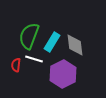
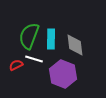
cyan rectangle: moved 1 px left, 3 px up; rotated 30 degrees counterclockwise
red semicircle: rotated 56 degrees clockwise
purple hexagon: rotated 12 degrees counterclockwise
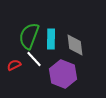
white line: rotated 30 degrees clockwise
red semicircle: moved 2 px left
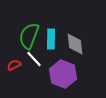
gray diamond: moved 1 px up
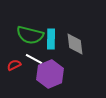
green semicircle: moved 1 px right, 1 px up; rotated 96 degrees counterclockwise
white line: rotated 18 degrees counterclockwise
purple hexagon: moved 13 px left; rotated 16 degrees clockwise
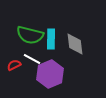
white line: moved 2 px left
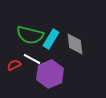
cyan rectangle: rotated 30 degrees clockwise
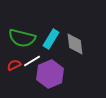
green semicircle: moved 8 px left, 3 px down
white line: moved 2 px down; rotated 60 degrees counterclockwise
